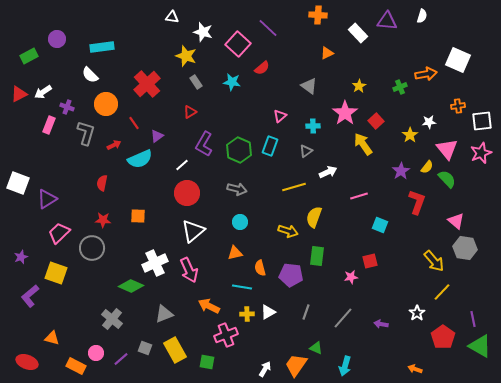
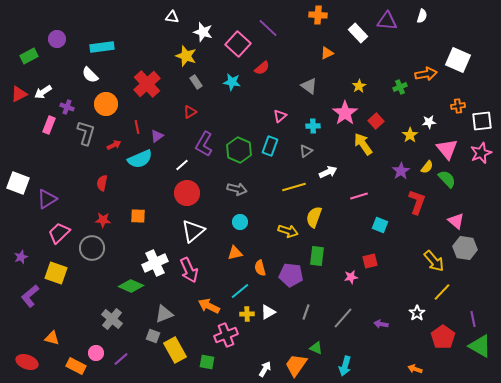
red line at (134, 123): moved 3 px right, 4 px down; rotated 24 degrees clockwise
cyan line at (242, 287): moved 2 px left, 4 px down; rotated 48 degrees counterclockwise
gray square at (145, 348): moved 8 px right, 12 px up
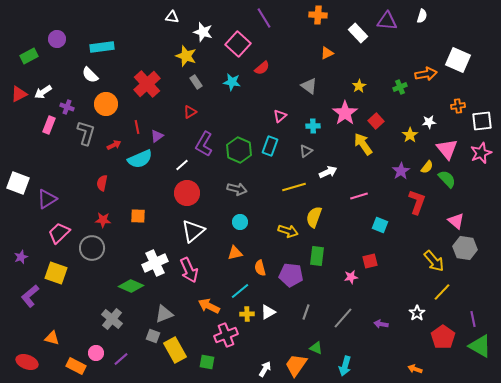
purple line at (268, 28): moved 4 px left, 10 px up; rotated 15 degrees clockwise
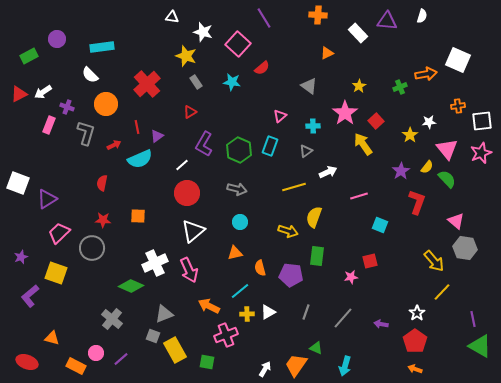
red pentagon at (443, 337): moved 28 px left, 4 px down
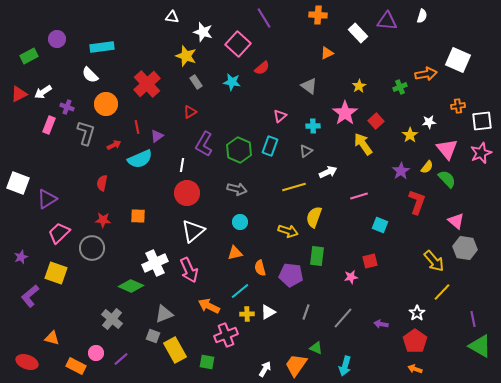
white line at (182, 165): rotated 40 degrees counterclockwise
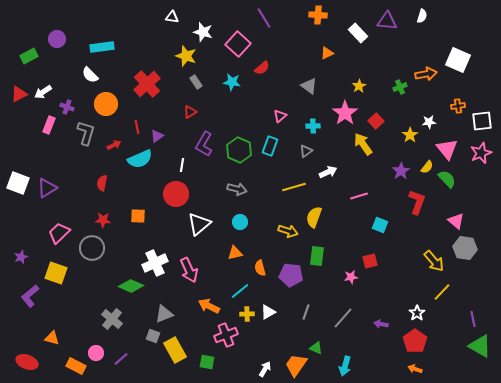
red circle at (187, 193): moved 11 px left, 1 px down
purple triangle at (47, 199): moved 11 px up
white triangle at (193, 231): moved 6 px right, 7 px up
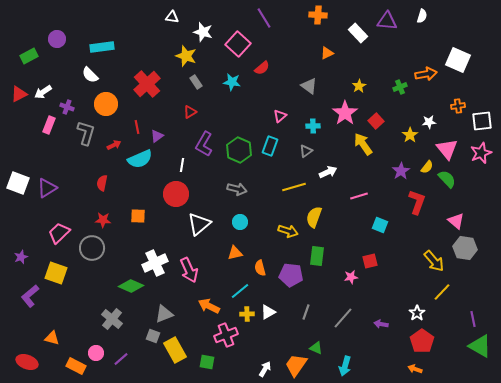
red pentagon at (415, 341): moved 7 px right
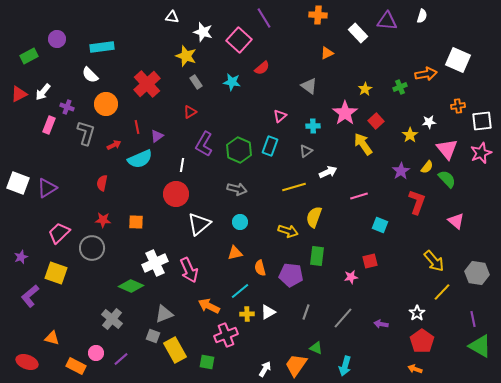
pink square at (238, 44): moved 1 px right, 4 px up
yellow star at (359, 86): moved 6 px right, 3 px down
white arrow at (43, 92): rotated 18 degrees counterclockwise
orange square at (138, 216): moved 2 px left, 6 px down
gray hexagon at (465, 248): moved 12 px right, 25 px down
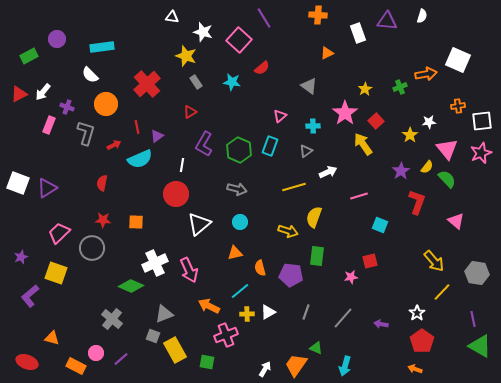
white rectangle at (358, 33): rotated 24 degrees clockwise
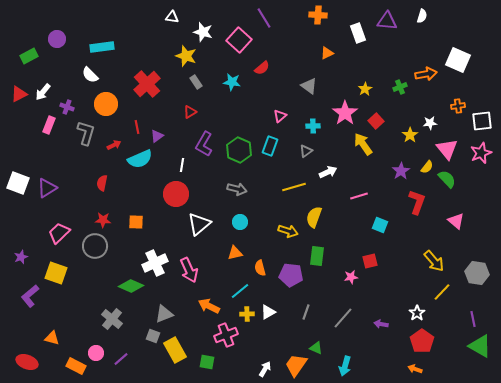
white star at (429, 122): moved 1 px right, 1 px down
gray circle at (92, 248): moved 3 px right, 2 px up
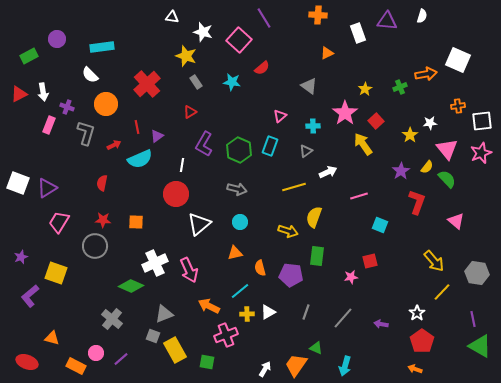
white arrow at (43, 92): rotated 48 degrees counterclockwise
pink trapezoid at (59, 233): moved 11 px up; rotated 15 degrees counterclockwise
